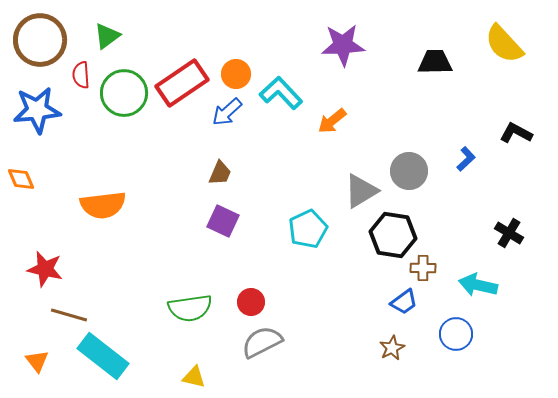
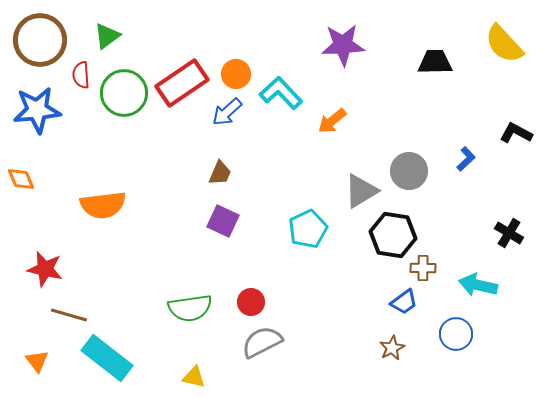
cyan rectangle: moved 4 px right, 2 px down
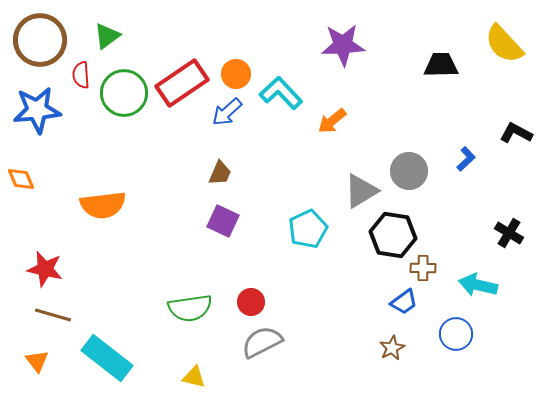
black trapezoid: moved 6 px right, 3 px down
brown line: moved 16 px left
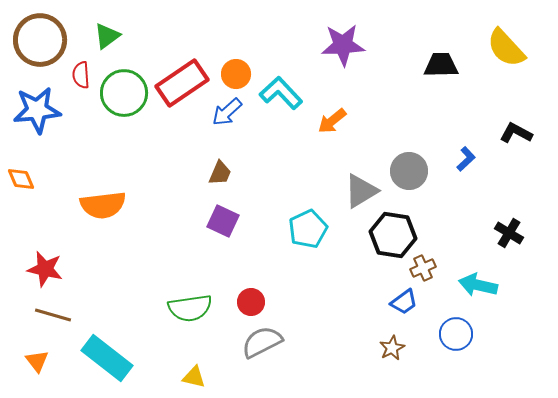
yellow semicircle: moved 2 px right, 4 px down
brown cross: rotated 25 degrees counterclockwise
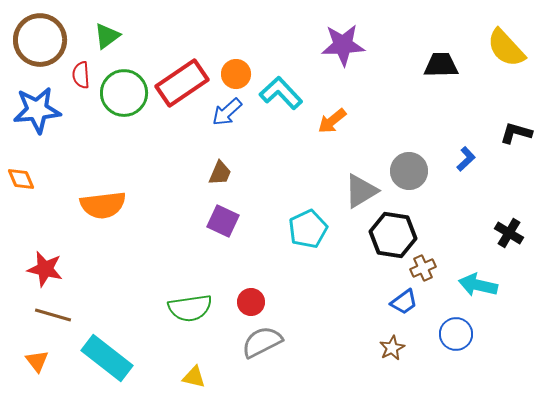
black L-shape: rotated 12 degrees counterclockwise
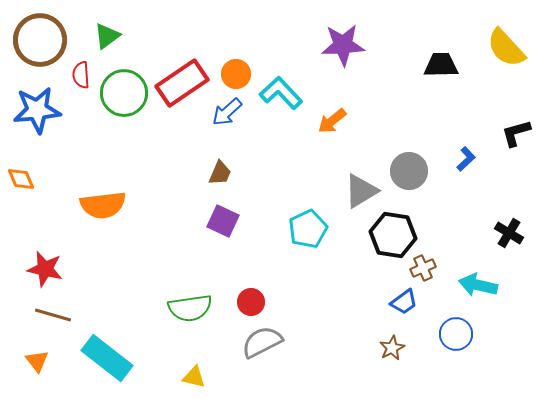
black L-shape: rotated 32 degrees counterclockwise
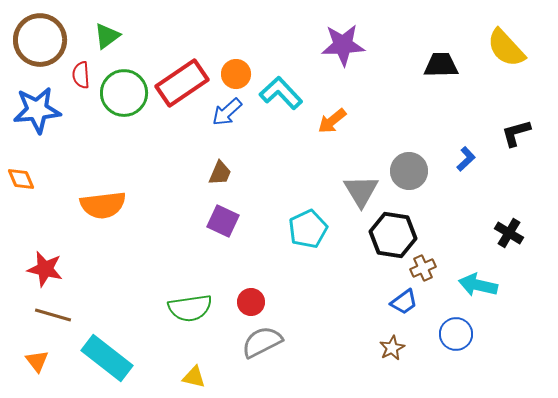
gray triangle: rotated 30 degrees counterclockwise
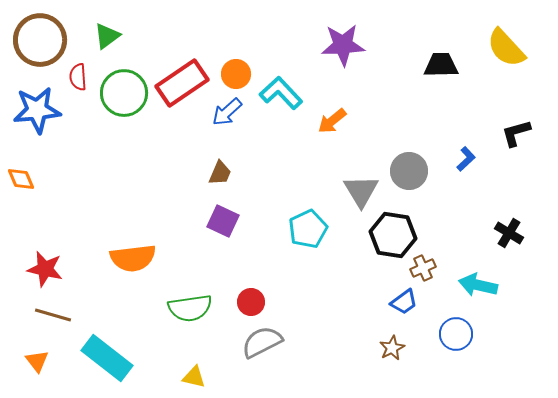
red semicircle: moved 3 px left, 2 px down
orange semicircle: moved 30 px right, 53 px down
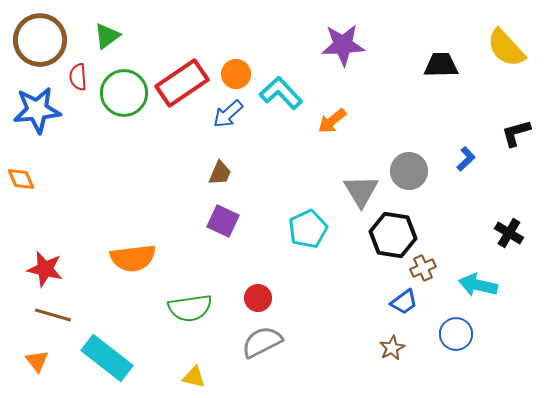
blue arrow: moved 1 px right, 2 px down
red circle: moved 7 px right, 4 px up
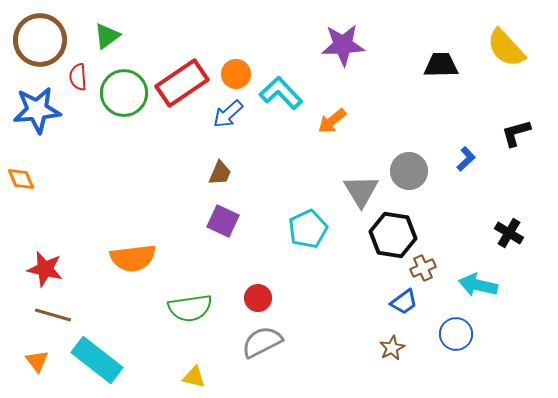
cyan rectangle: moved 10 px left, 2 px down
